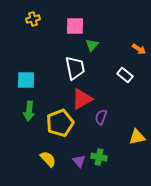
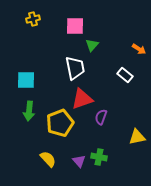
red triangle: rotated 10 degrees clockwise
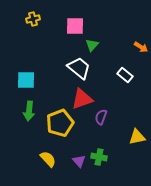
orange arrow: moved 2 px right, 2 px up
white trapezoid: moved 4 px right; rotated 40 degrees counterclockwise
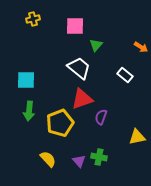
green triangle: moved 4 px right
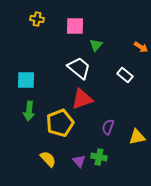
yellow cross: moved 4 px right; rotated 24 degrees clockwise
purple semicircle: moved 7 px right, 10 px down
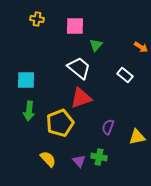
red triangle: moved 1 px left, 1 px up
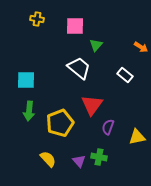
red triangle: moved 11 px right, 7 px down; rotated 35 degrees counterclockwise
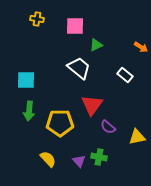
green triangle: rotated 24 degrees clockwise
yellow pentagon: rotated 20 degrees clockwise
purple semicircle: rotated 70 degrees counterclockwise
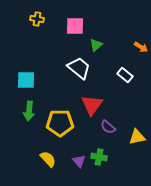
green triangle: rotated 16 degrees counterclockwise
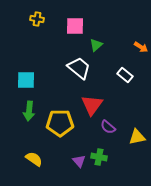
yellow semicircle: moved 14 px left; rotated 12 degrees counterclockwise
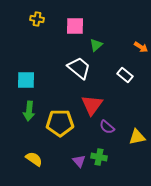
purple semicircle: moved 1 px left
